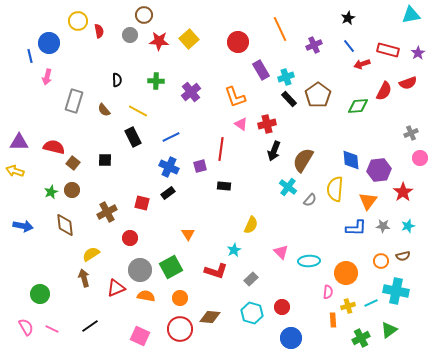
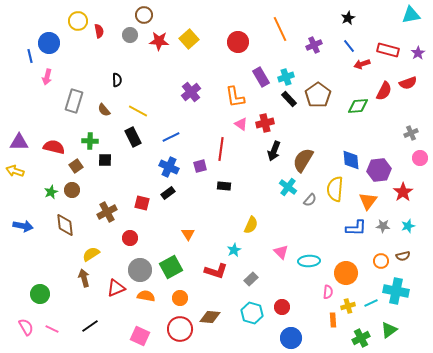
purple rectangle at (261, 70): moved 7 px down
green cross at (156, 81): moved 66 px left, 60 px down
orange L-shape at (235, 97): rotated 10 degrees clockwise
red cross at (267, 124): moved 2 px left, 1 px up
brown square at (73, 163): moved 3 px right, 3 px down; rotated 16 degrees clockwise
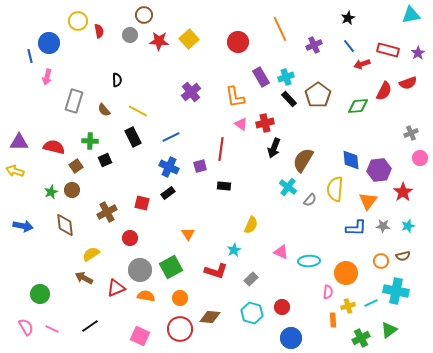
black arrow at (274, 151): moved 3 px up
black square at (105, 160): rotated 24 degrees counterclockwise
pink triangle at (281, 252): rotated 21 degrees counterclockwise
brown arrow at (84, 278): rotated 48 degrees counterclockwise
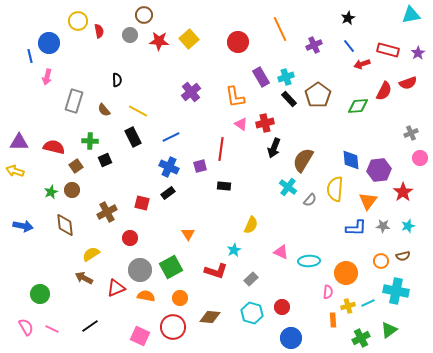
cyan line at (371, 303): moved 3 px left
red circle at (180, 329): moved 7 px left, 2 px up
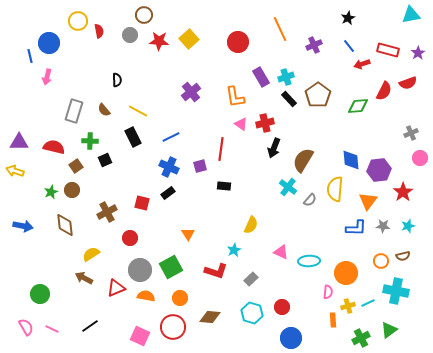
gray rectangle at (74, 101): moved 10 px down
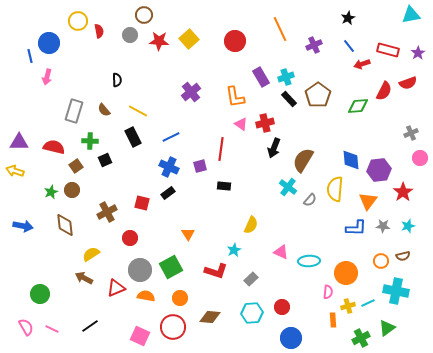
red circle at (238, 42): moved 3 px left, 1 px up
cyan hexagon at (252, 313): rotated 20 degrees counterclockwise
green triangle at (389, 330): moved 2 px left, 2 px up
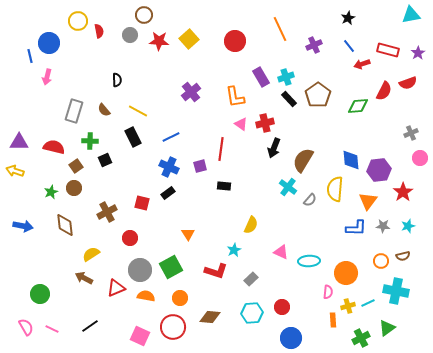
brown circle at (72, 190): moved 2 px right, 2 px up
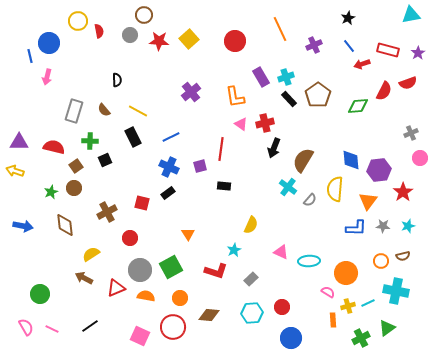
pink semicircle at (328, 292): rotated 64 degrees counterclockwise
brown diamond at (210, 317): moved 1 px left, 2 px up
